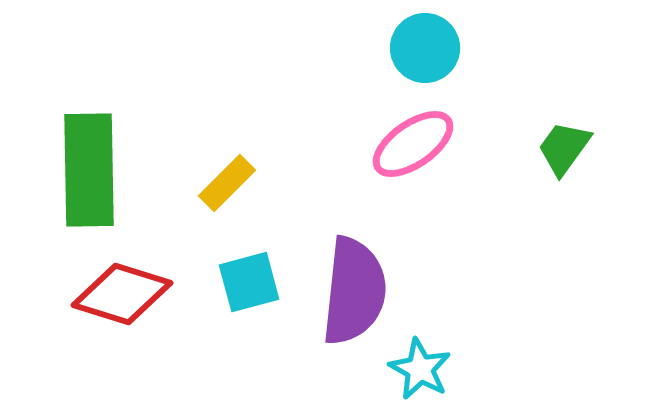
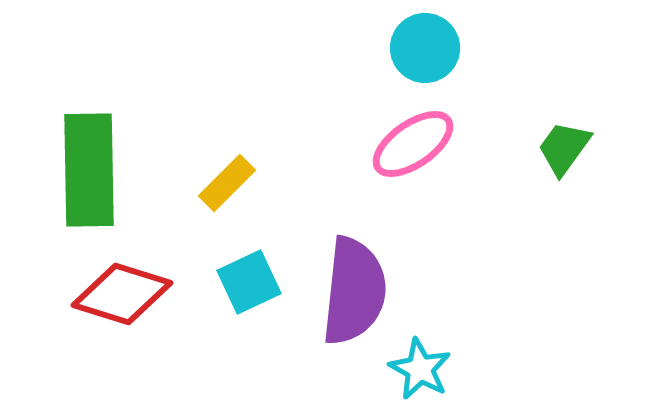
cyan square: rotated 10 degrees counterclockwise
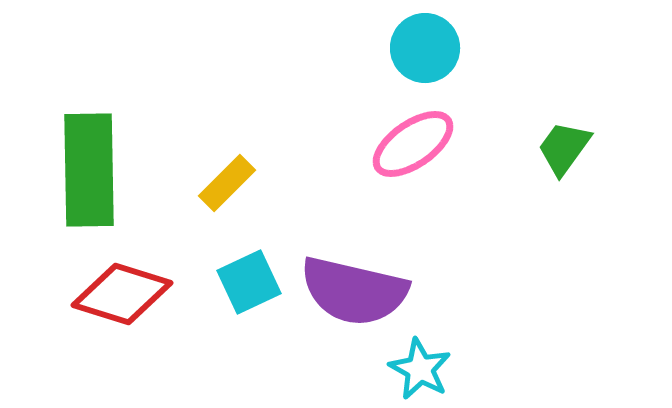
purple semicircle: rotated 97 degrees clockwise
